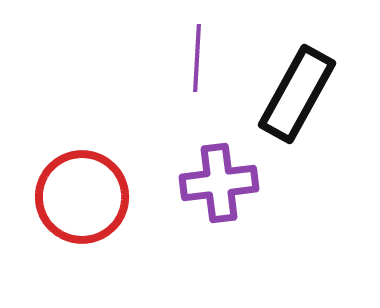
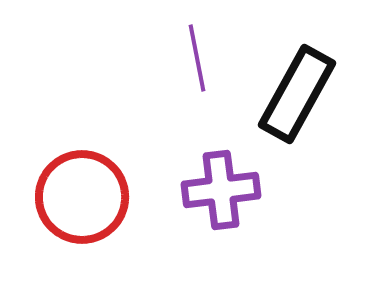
purple line: rotated 14 degrees counterclockwise
purple cross: moved 2 px right, 7 px down
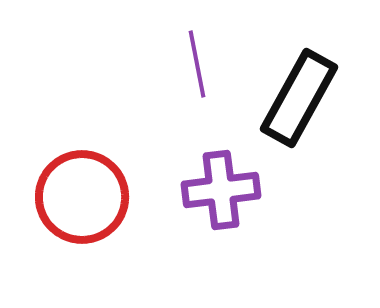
purple line: moved 6 px down
black rectangle: moved 2 px right, 4 px down
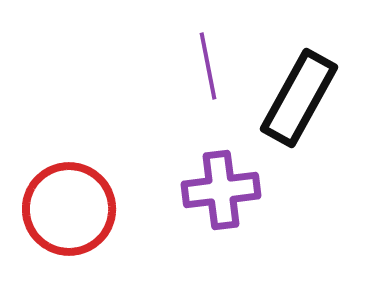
purple line: moved 11 px right, 2 px down
red circle: moved 13 px left, 12 px down
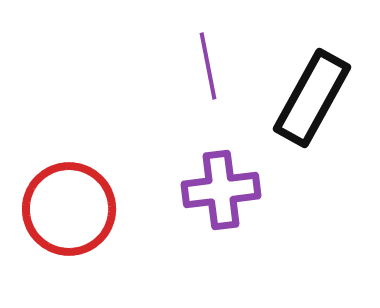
black rectangle: moved 13 px right
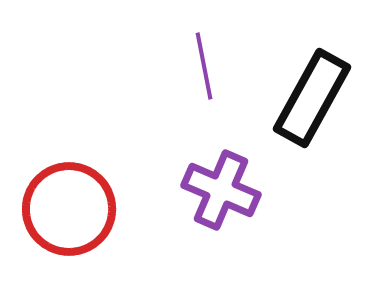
purple line: moved 4 px left
purple cross: rotated 30 degrees clockwise
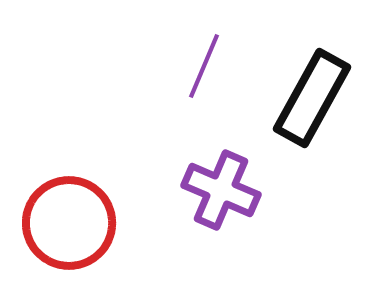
purple line: rotated 34 degrees clockwise
red circle: moved 14 px down
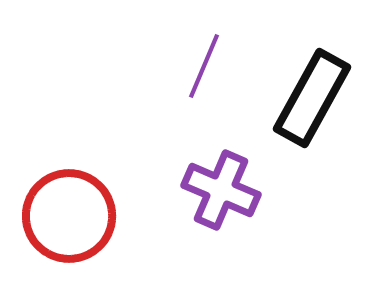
red circle: moved 7 px up
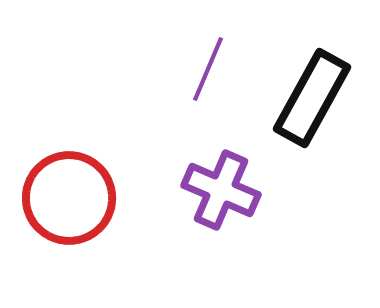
purple line: moved 4 px right, 3 px down
red circle: moved 18 px up
